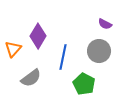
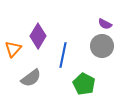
gray circle: moved 3 px right, 5 px up
blue line: moved 2 px up
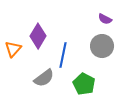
purple semicircle: moved 5 px up
gray semicircle: moved 13 px right
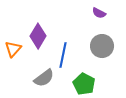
purple semicircle: moved 6 px left, 6 px up
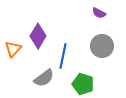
blue line: moved 1 px down
green pentagon: moved 1 px left; rotated 10 degrees counterclockwise
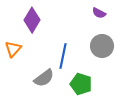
purple diamond: moved 6 px left, 16 px up
green pentagon: moved 2 px left
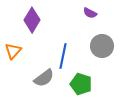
purple semicircle: moved 9 px left
orange triangle: moved 2 px down
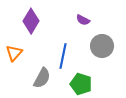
purple semicircle: moved 7 px left, 7 px down
purple diamond: moved 1 px left, 1 px down
orange triangle: moved 1 px right, 2 px down
gray semicircle: moved 2 px left; rotated 25 degrees counterclockwise
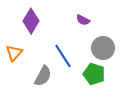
gray circle: moved 1 px right, 2 px down
blue line: rotated 45 degrees counterclockwise
gray semicircle: moved 1 px right, 2 px up
green pentagon: moved 13 px right, 10 px up
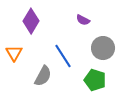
orange triangle: rotated 12 degrees counterclockwise
green pentagon: moved 1 px right, 6 px down
